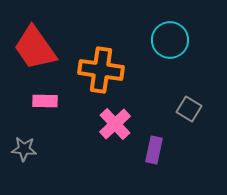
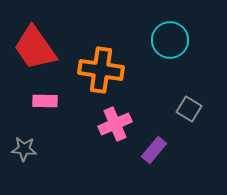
pink cross: rotated 20 degrees clockwise
purple rectangle: rotated 28 degrees clockwise
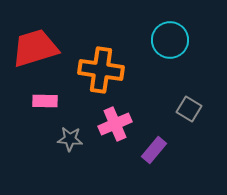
red trapezoid: rotated 108 degrees clockwise
gray star: moved 46 px right, 10 px up
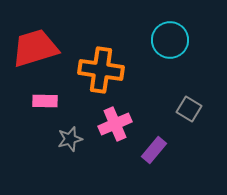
gray star: rotated 20 degrees counterclockwise
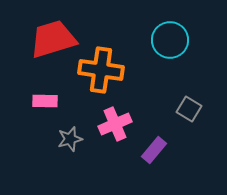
red trapezoid: moved 18 px right, 9 px up
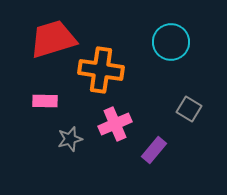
cyan circle: moved 1 px right, 2 px down
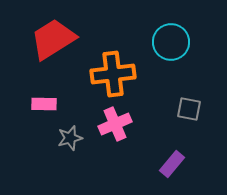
red trapezoid: rotated 15 degrees counterclockwise
orange cross: moved 12 px right, 4 px down; rotated 15 degrees counterclockwise
pink rectangle: moved 1 px left, 3 px down
gray square: rotated 20 degrees counterclockwise
gray star: moved 1 px up
purple rectangle: moved 18 px right, 14 px down
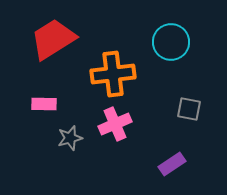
purple rectangle: rotated 16 degrees clockwise
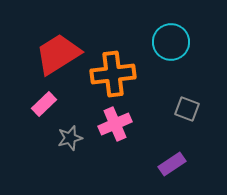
red trapezoid: moved 5 px right, 15 px down
pink rectangle: rotated 45 degrees counterclockwise
gray square: moved 2 px left; rotated 10 degrees clockwise
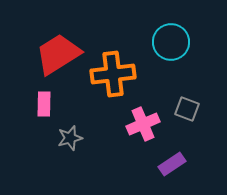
pink rectangle: rotated 45 degrees counterclockwise
pink cross: moved 28 px right
